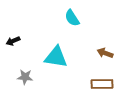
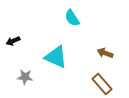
cyan triangle: rotated 15 degrees clockwise
brown rectangle: rotated 50 degrees clockwise
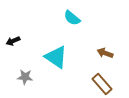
cyan semicircle: rotated 18 degrees counterclockwise
cyan triangle: rotated 10 degrees clockwise
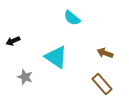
gray star: rotated 14 degrees clockwise
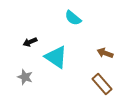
cyan semicircle: moved 1 px right
black arrow: moved 17 px right, 1 px down
